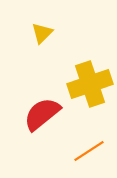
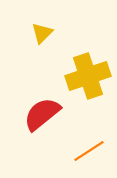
yellow cross: moved 2 px left, 8 px up
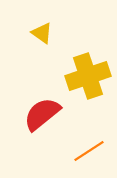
yellow triangle: rotated 40 degrees counterclockwise
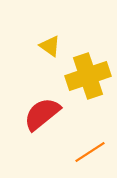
yellow triangle: moved 8 px right, 13 px down
orange line: moved 1 px right, 1 px down
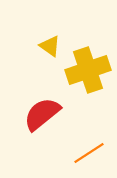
yellow cross: moved 6 px up
orange line: moved 1 px left, 1 px down
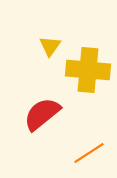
yellow triangle: rotated 30 degrees clockwise
yellow cross: rotated 24 degrees clockwise
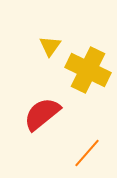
yellow cross: rotated 21 degrees clockwise
orange line: moved 2 px left; rotated 16 degrees counterclockwise
